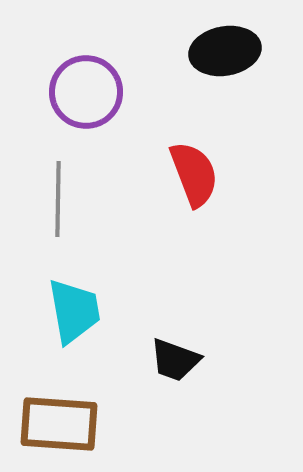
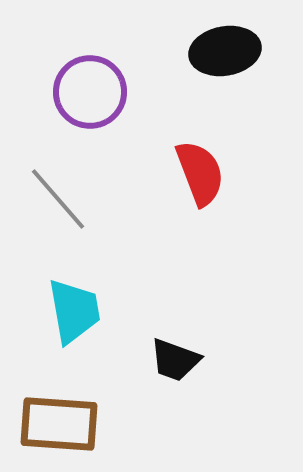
purple circle: moved 4 px right
red semicircle: moved 6 px right, 1 px up
gray line: rotated 42 degrees counterclockwise
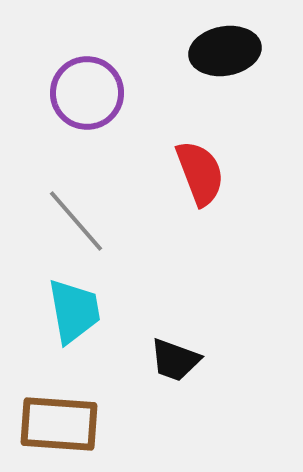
purple circle: moved 3 px left, 1 px down
gray line: moved 18 px right, 22 px down
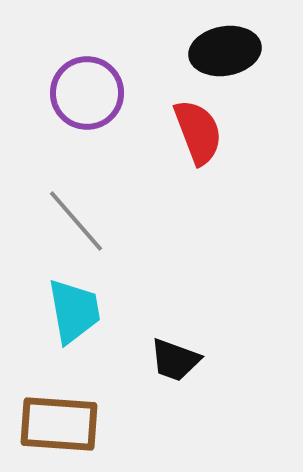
red semicircle: moved 2 px left, 41 px up
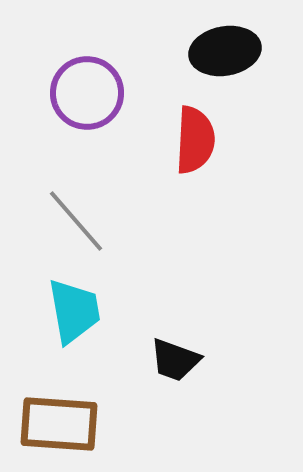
red semicircle: moved 3 px left, 8 px down; rotated 24 degrees clockwise
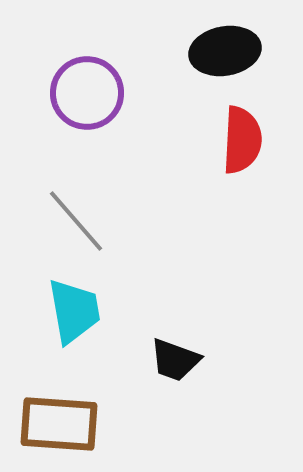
red semicircle: moved 47 px right
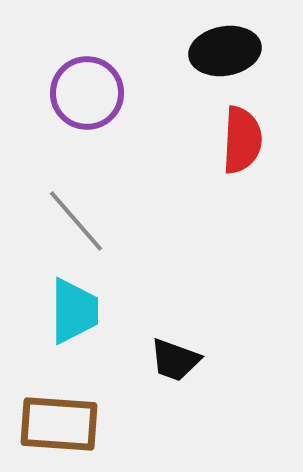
cyan trapezoid: rotated 10 degrees clockwise
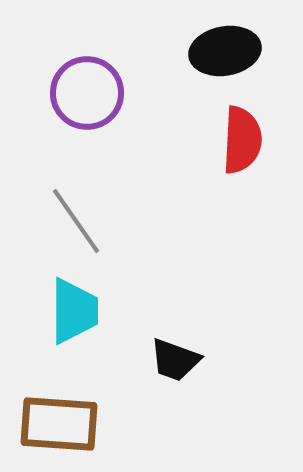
gray line: rotated 6 degrees clockwise
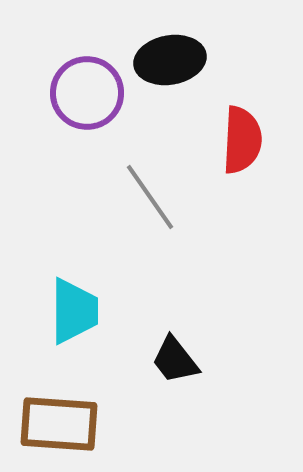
black ellipse: moved 55 px left, 9 px down
gray line: moved 74 px right, 24 px up
black trapezoid: rotated 32 degrees clockwise
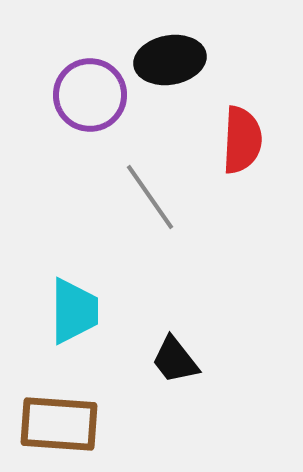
purple circle: moved 3 px right, 2 px down
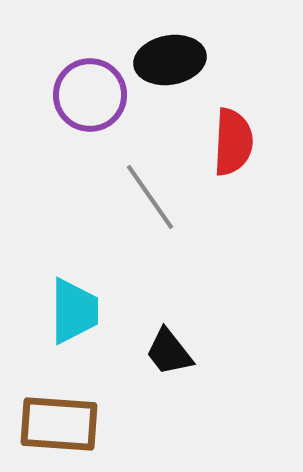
red semicircle: moved 9 px left, 2 px down
black trapezoid: moved 6 px left, 8 px up
